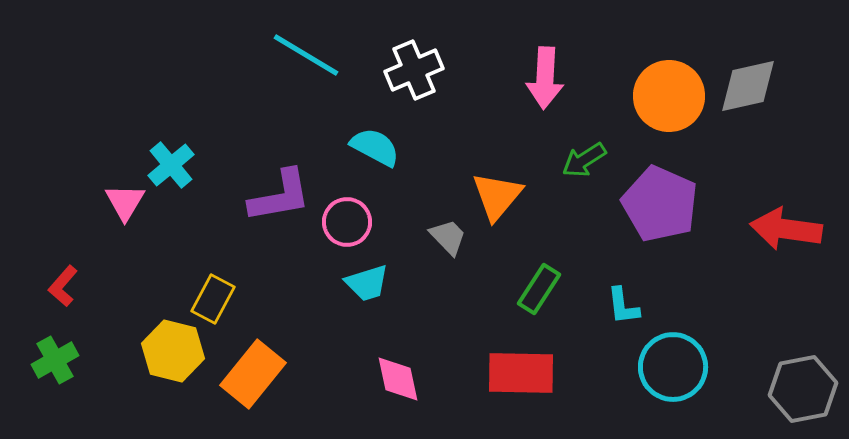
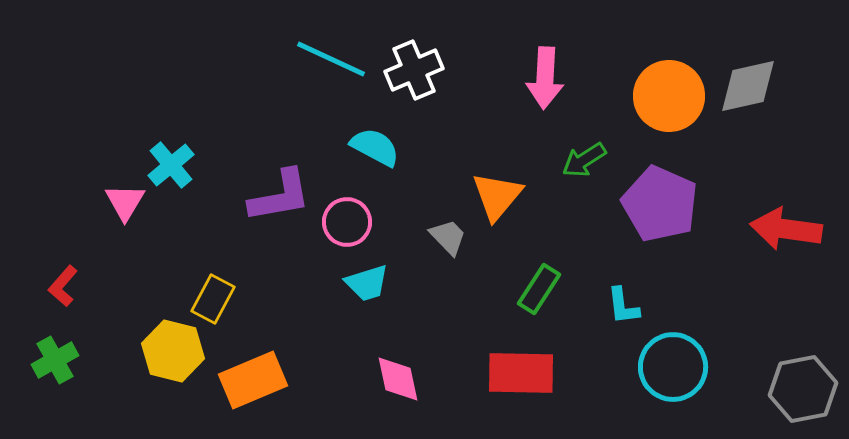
cyan line: moved 25 px right, 4 px down; rotated 6 degrees counterclockwise
orange rectangle: moved 6 px down; rotated 28 degrees clockwise
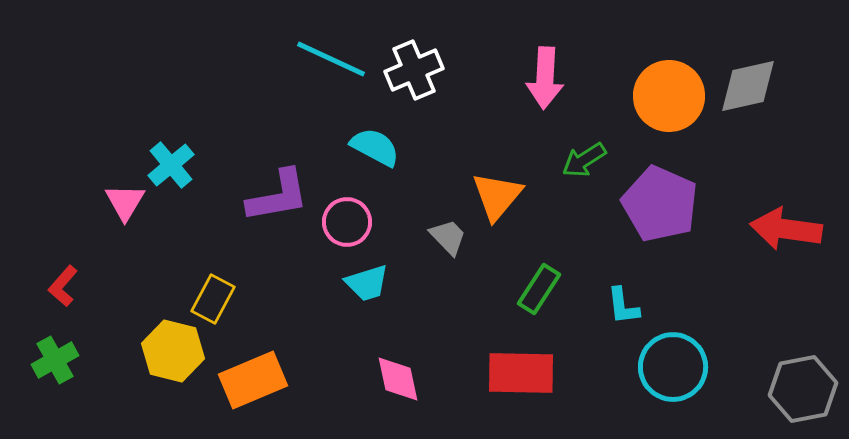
purple L-shape: moved 2 px left
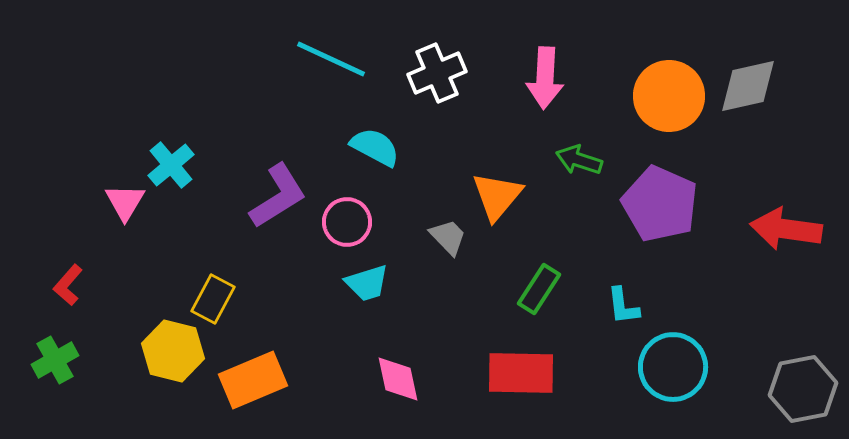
white cross: moved 23 px right, 3 px down
green arrow: moved 5 px left; rotated 51 degrees clockwise
purple L-shape: rotated 22 degrees counterclockwise
red L-shape: moved 5 px right, 1 px up
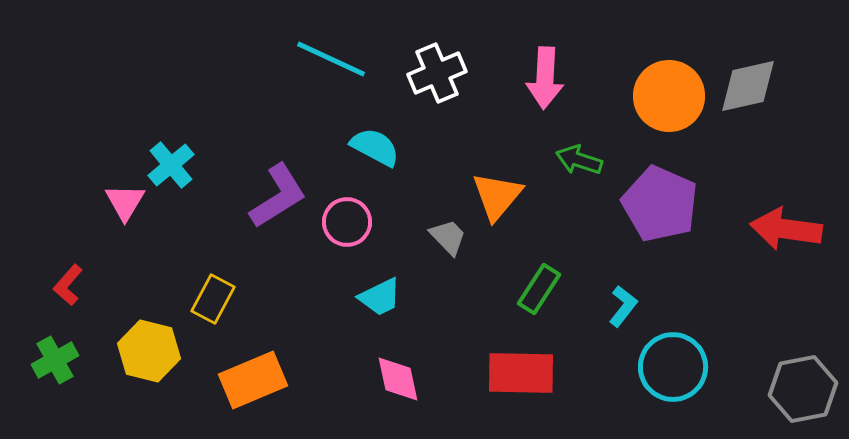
cyan trapezoid: moved 13 px right, 14 px down; rotated 9 degrees counterclockwise
cyan L-shape: rotated 135 degrees counterclockwise
yellow hexagon: moved 24 px left
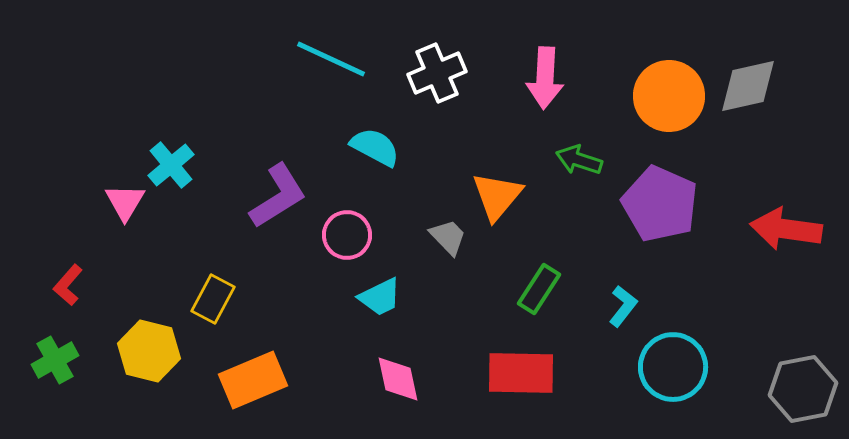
pink circle: moved 13 px down
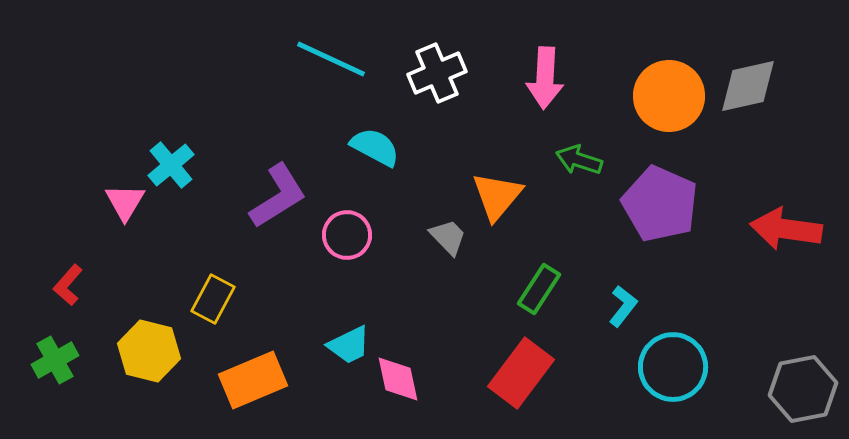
cyan trapezoid: moved 31 px left, 48 px down
red rectangle: rotated 54 degrees counterclockwise
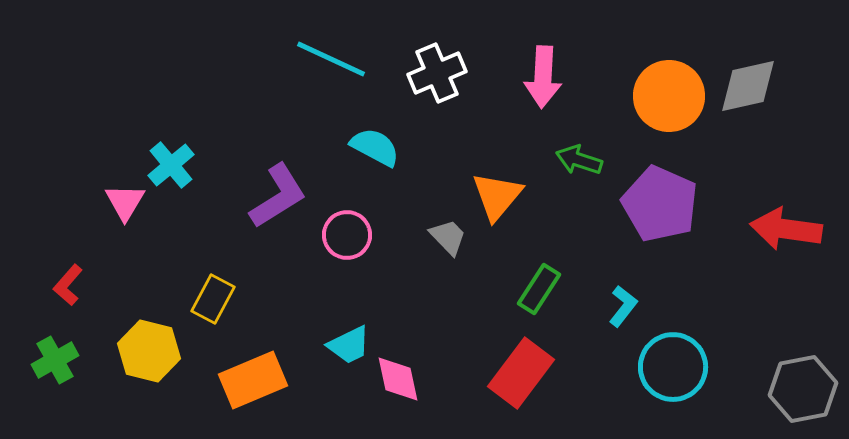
pink arrow: moved 2 px left, 1 px up
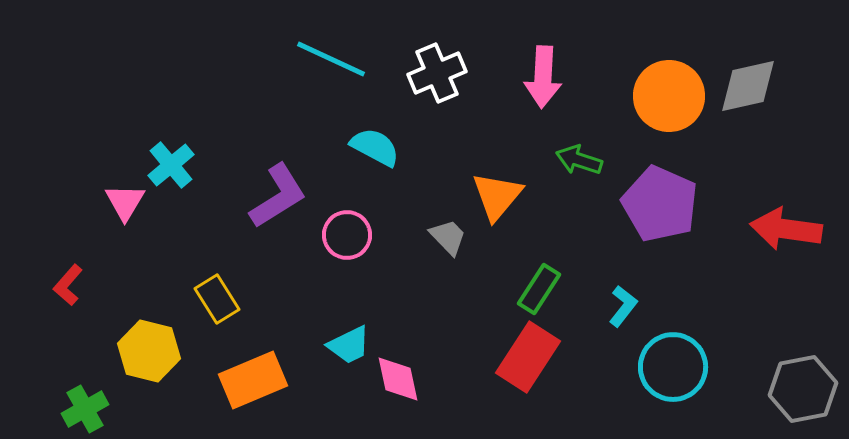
yellow rectangle: moved 4 px right; rotated 60 degrees counterclockwise
green cross: moved 30 px right, 49 px down
red rectangle: moved 7 px right, 16 px up; rotated 4 degrees counterclockwise
